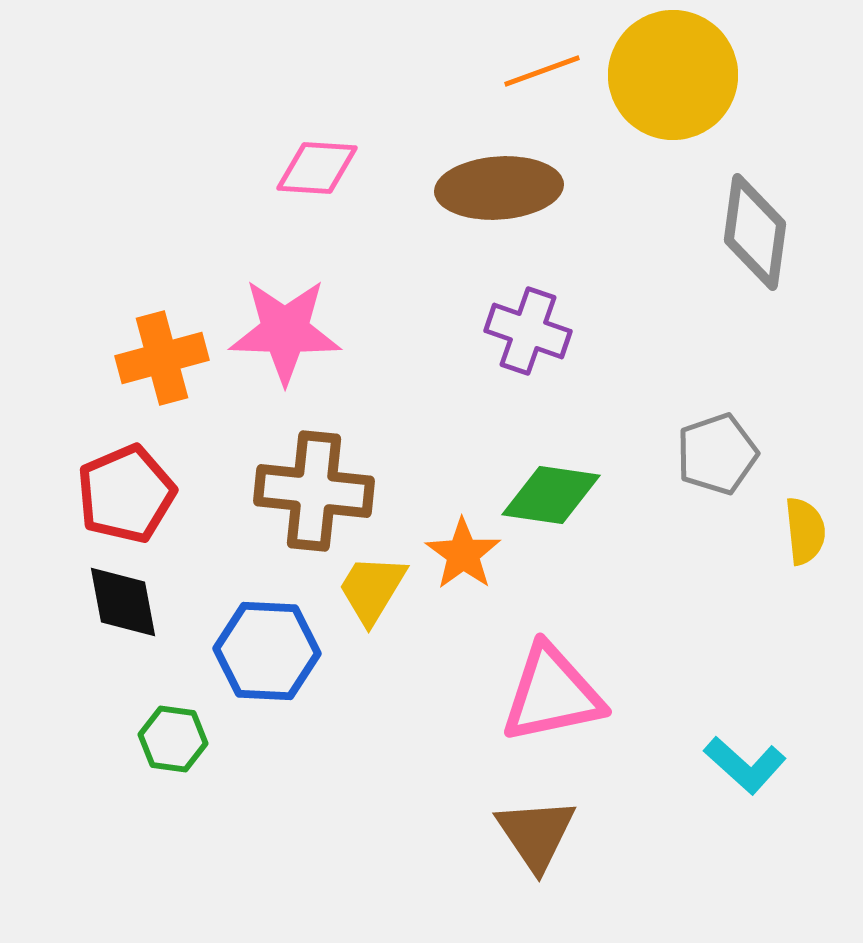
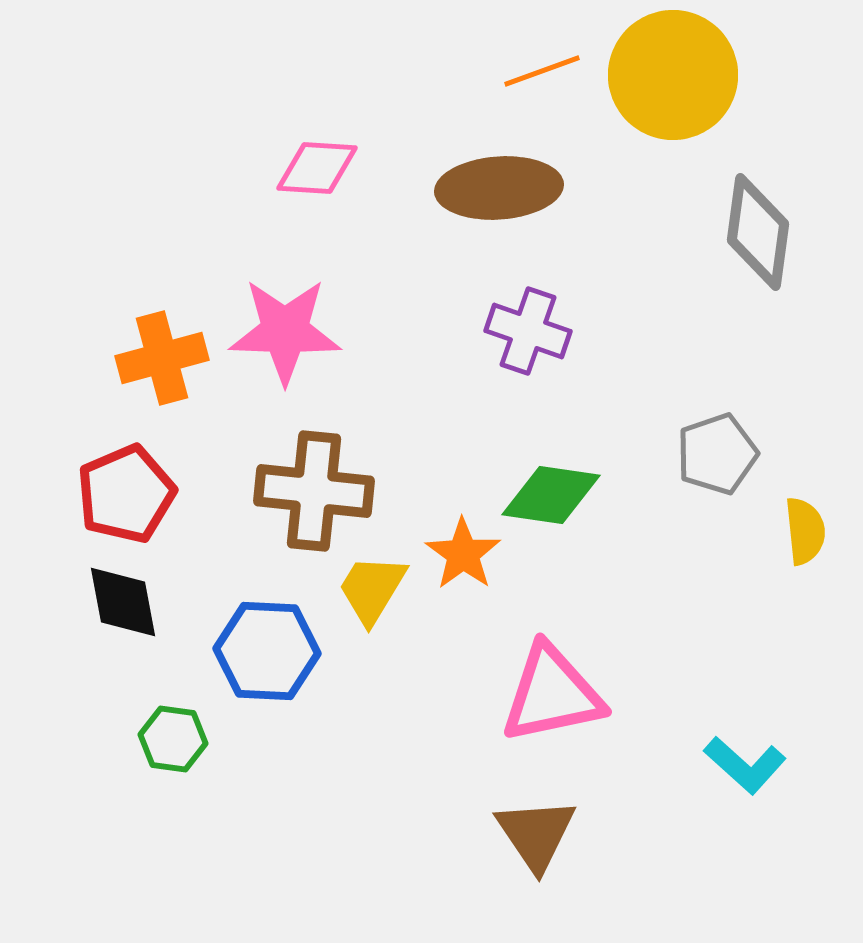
gray diamond: moved 3 px right
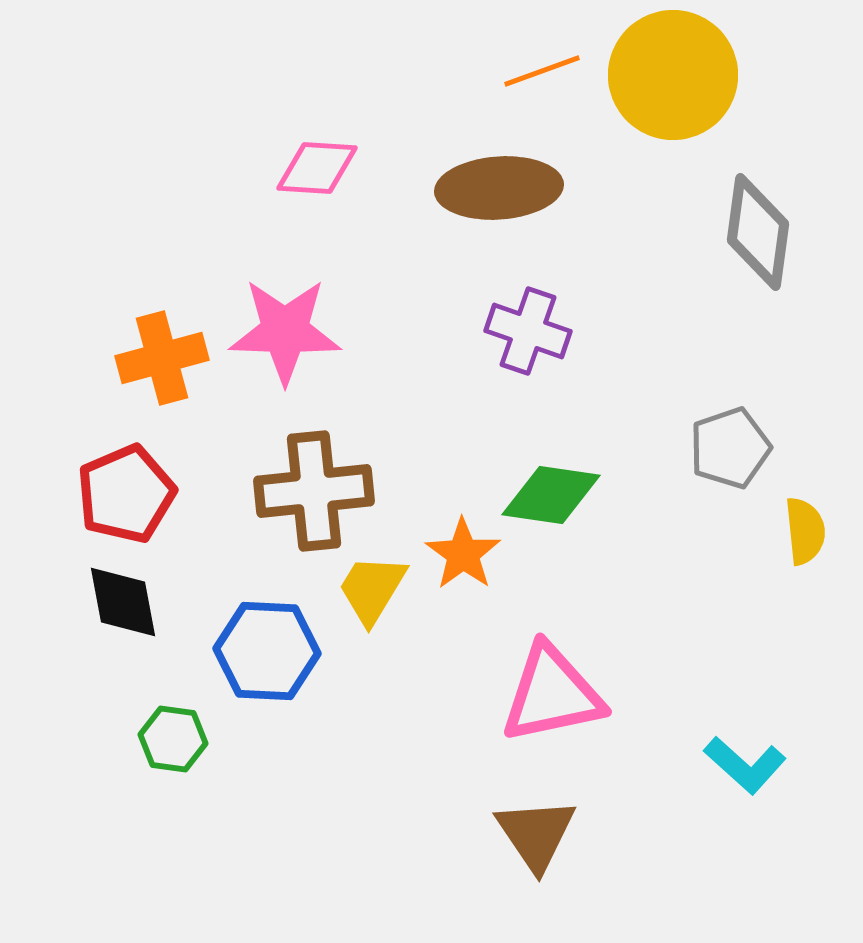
gray pentagon: moved 13 px right, 6 px up
brown cross: rotated 12 degrees counterclockwise
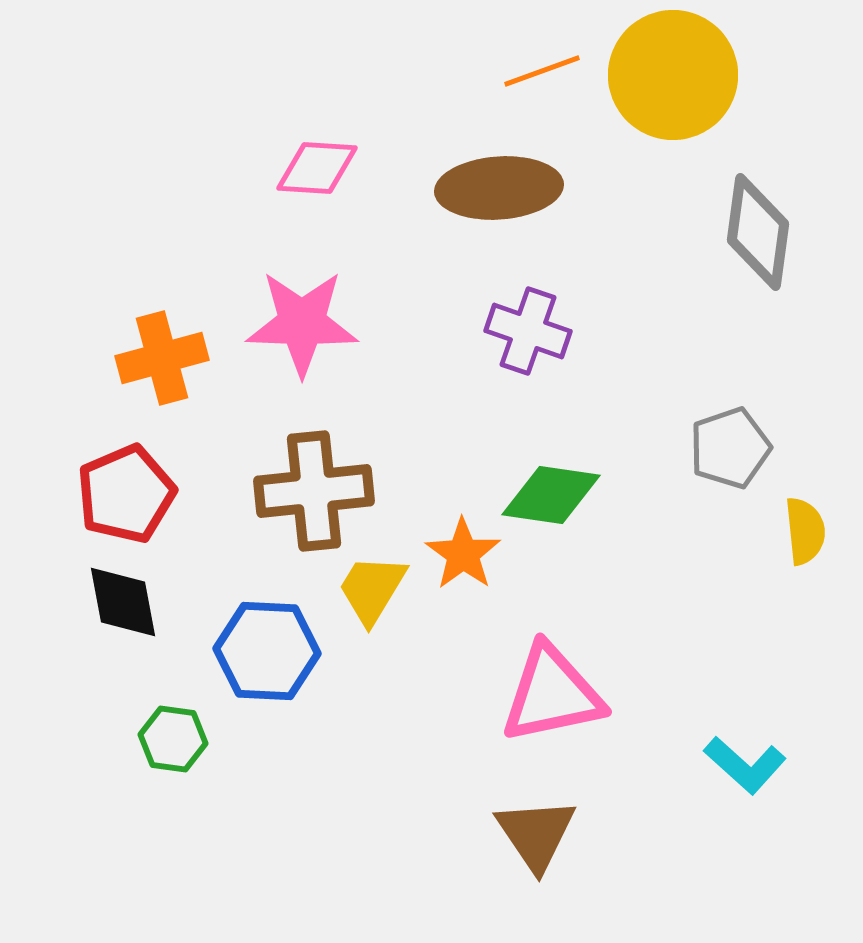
pink star: moved 17 px right, 8 px up
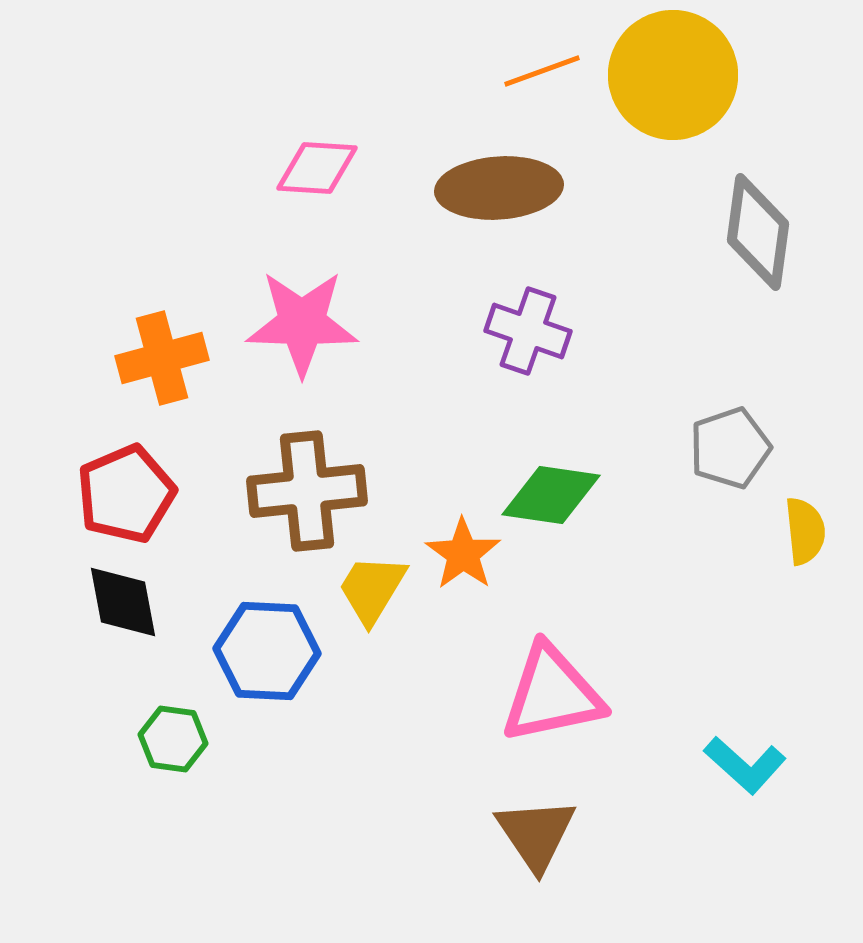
brown cross: moved 7 px left
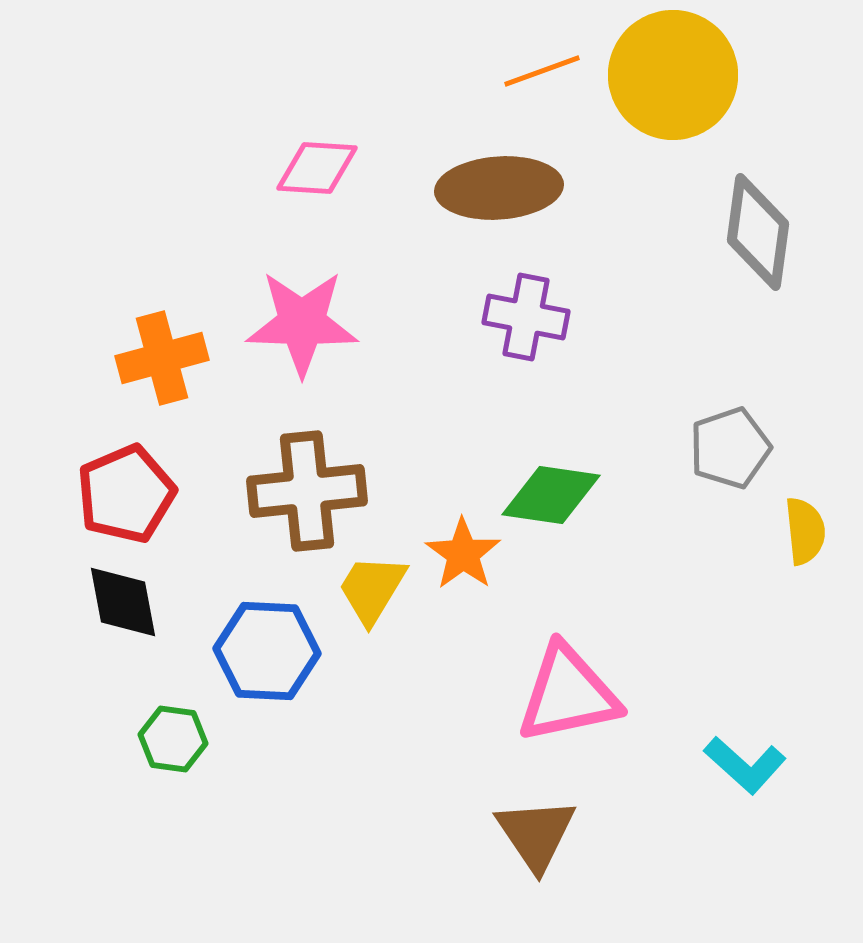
purple cross: moved 2 px left, 14 px up; rotated 8 degrees counterclockwise
pink triangle: moved 16 px right
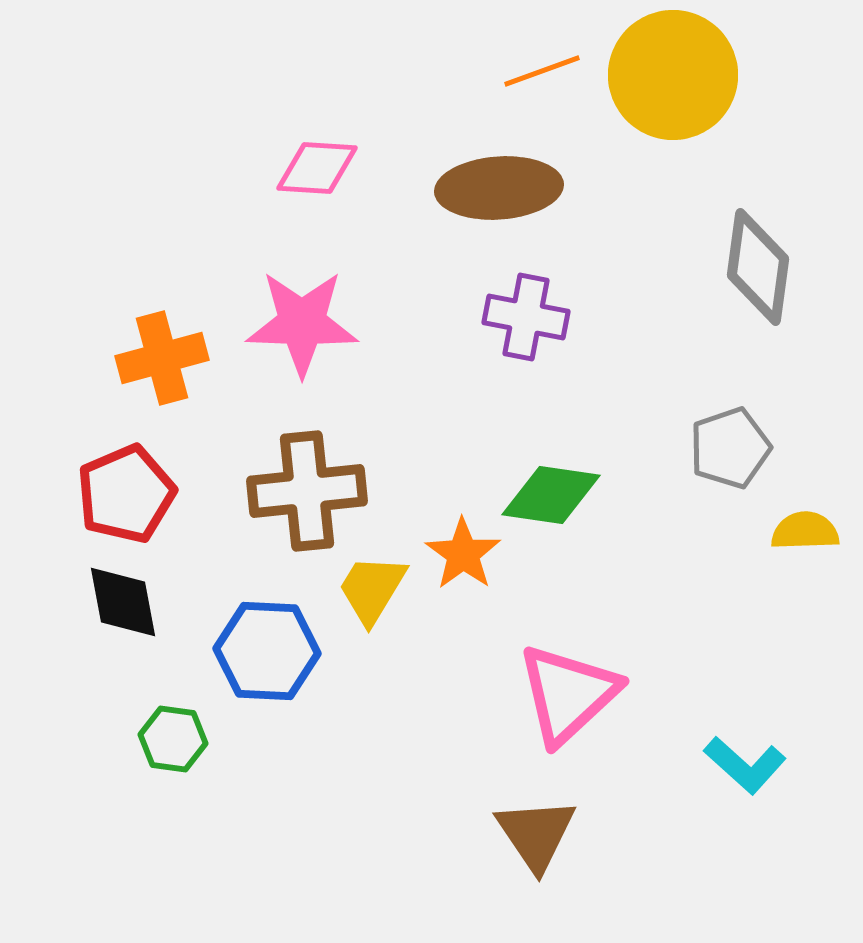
gray diamond: moved 35 px down
yellow semicircle: rotated 86 degrees counterclockwise
pink triangle: rotated 31 degrees counterclockwise
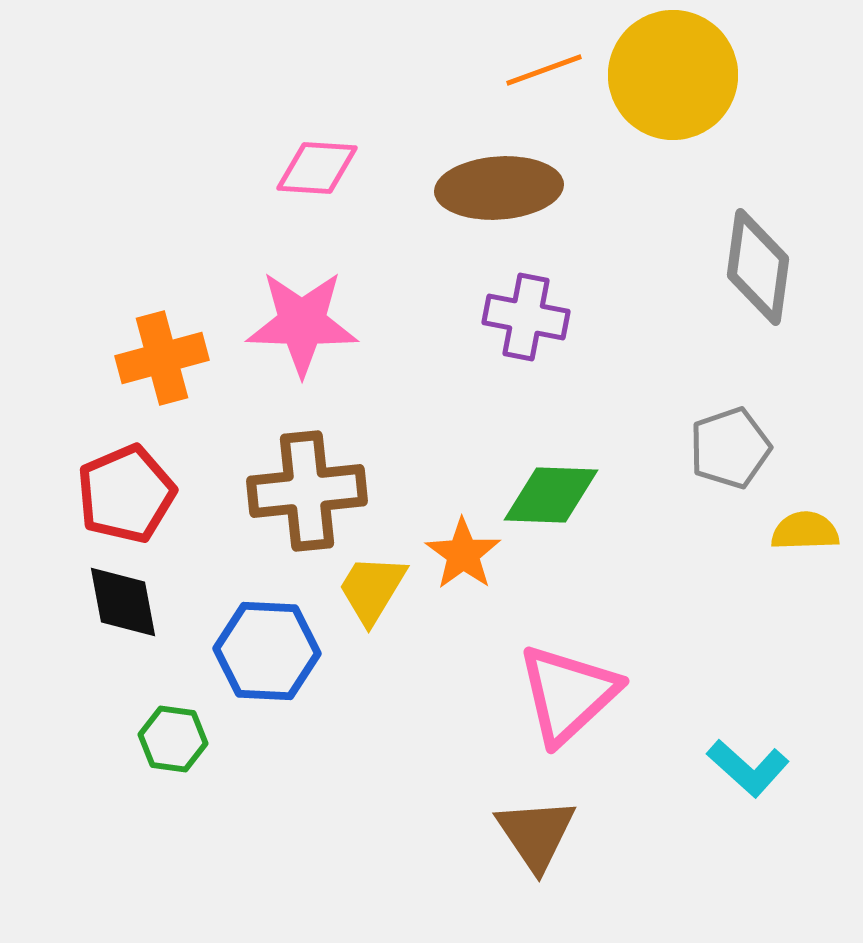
orange line: moved 2 px right, 1 px up
green diamond: rotated 6 degrees counterclockwise
cyan L-shape: moved 3 px right, 3 px down
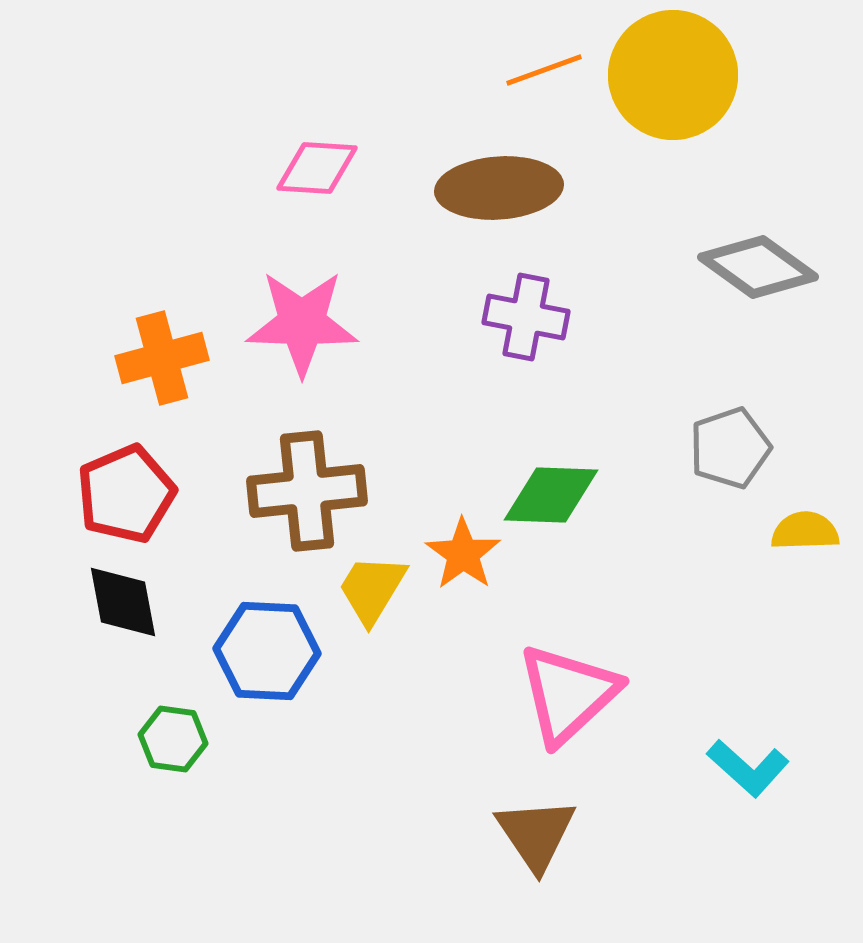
gray diamond: rotated 62 degrees counterclockwise
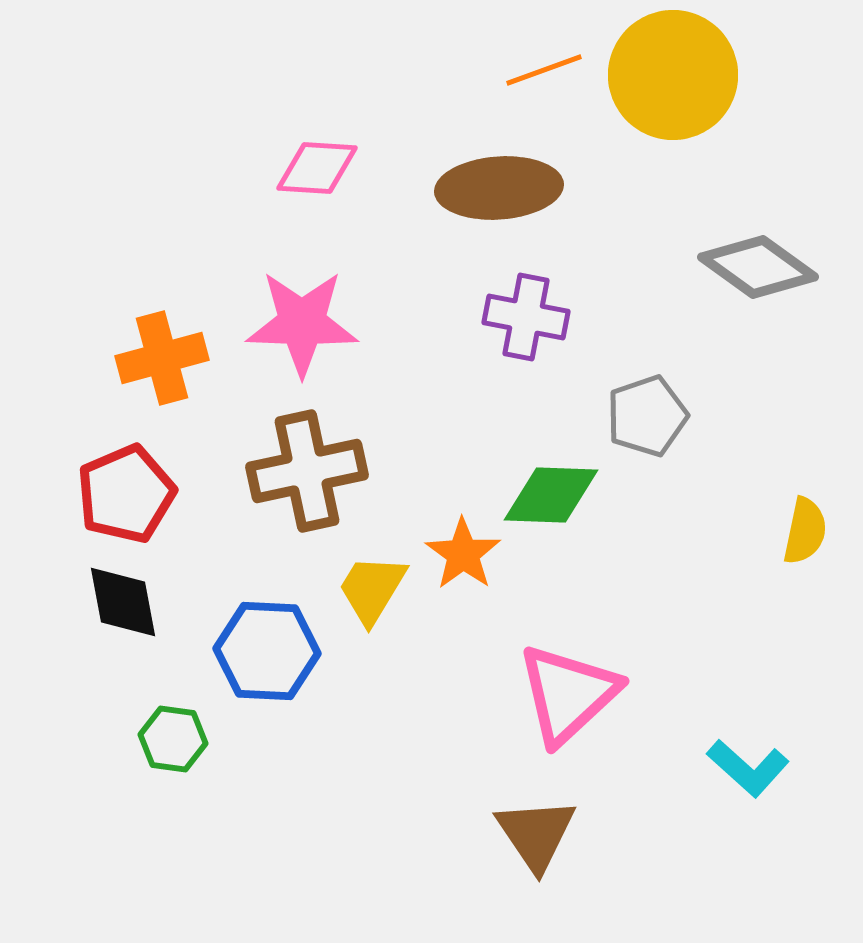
gray pentagon: moved 83 px left, 32 px up
brown cross: moved 20 px up; rotated 6 degrees counterclockwise
yellow semicircle: rotated 104 degrees clockwise
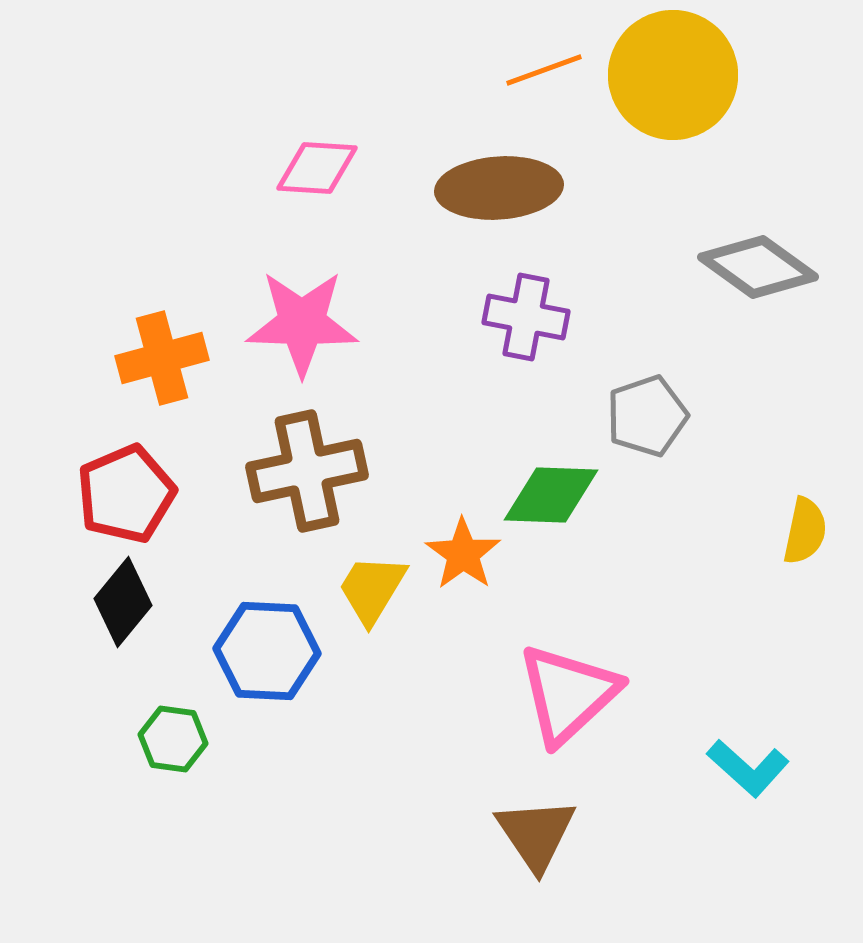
black diamond: rotated 50 degrees clockwise
